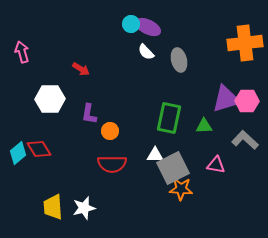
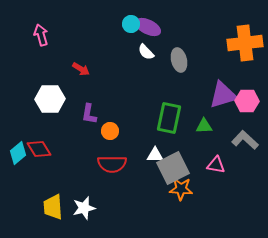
pink arrow: moved 19 px right, 17 px up
purple triangle: moved 3 px left, 4 px up
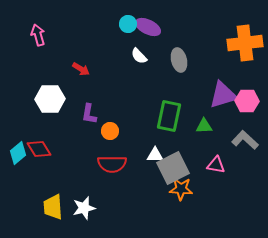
cyan circle: moved 3 px left
pink arrow: moved 3 px left
white semicircle: moved 7 px left, 4 px down
green rectangle: moved 2 px up
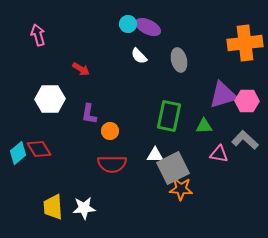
pink triangle: moved 3 px right, 11 px up
white star: rotated 10 degrees clockwise
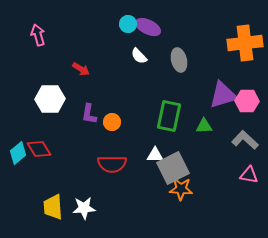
orange circle: moved 2 px right, 9 px up
pink triangle: moved 30 px right, 21 px down
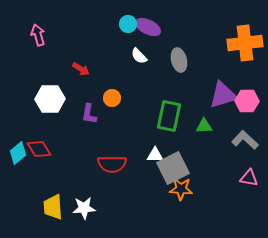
orange circle: moved 24 px up
pink triangle: moved 3 px down
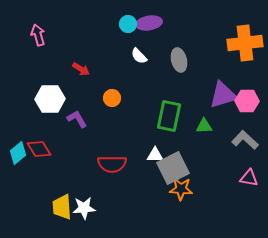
purple ellipse: moved 1 px right, 4 px up; rotated 35 degrees counterclockwise
purple L-shape: moved 12 px left, 5 px down; rotated 140 degrees clockwise
yellow trapezoid: moved 9 px right
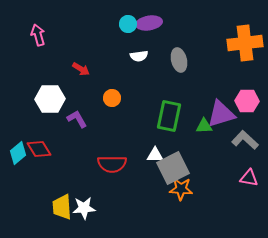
white semicircle: rotated 54 degrees counterclockwise
purple triangle: moved 2 px left, 19 px down
